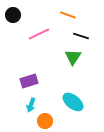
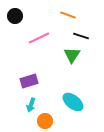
black circle: moved 2 px right, 1 px down
pink line: moved 4 px down
green triangle: moved 1 px left, 2 px up
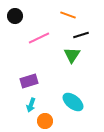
black line: moved 1 px up; rotated 35 degrees counterclockwise
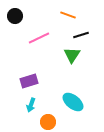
orange circle: moved 3 px right, 1 px down
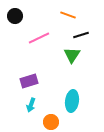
cyan ellipse: moved 1 px left, 1 px up; rotated 60 degrees clockwise
orange circle: moved 3 px right
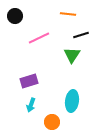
orange line: moved 1 px up; rotated 14 degrees counterclockwise
orange circle: moved 1 px right
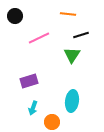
cyan arrow: moved 2 px right, 3 px down
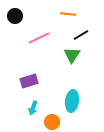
black line: rotated 14 degrees counterclockwise
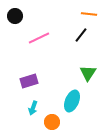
orange line: moved 21 px right
black line: rotated 21 degrees counterclockwise
green triangle: moved 16 px right, 18 px down
cyan ellipse: rotated 15 degrees clockwise
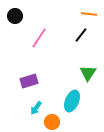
pink line: rotated 30 degrees counterclockwise
cyan arrow: moved 3 px right; rotated 16 degrees clockwise
